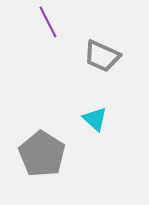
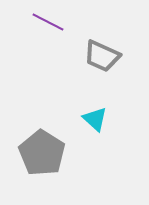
purple line: rotated 36 degrees counterclockwise
gray pentagon: moved 1 px up
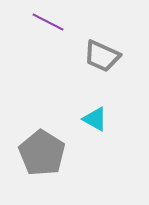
cyan triangle: rotated 12 degrees counterclockwise
